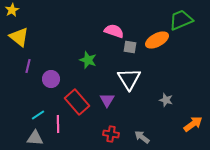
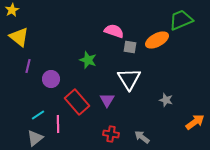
orange arrow: moved 2 px right, 2 px up
gray triangle: rotated 42 degrees counterclockwise
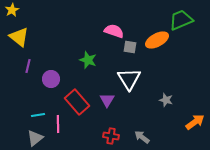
cyan line: rotated 24 degrees clockwise
red cross: moved 2 px down
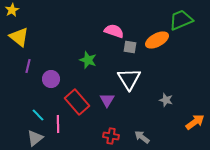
cyan line: rotated 56 degrees clockwise
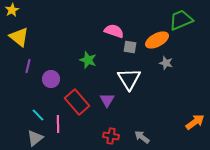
gray star: moved 37 px up
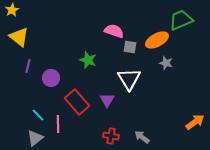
purple circle: moved 1 px up
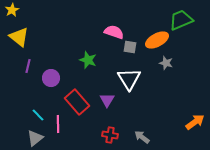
pink semicircle: moved 1 px down
red cross: moved 1 px left, 1 px up
